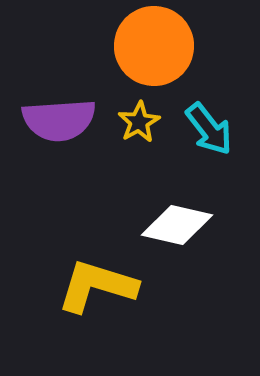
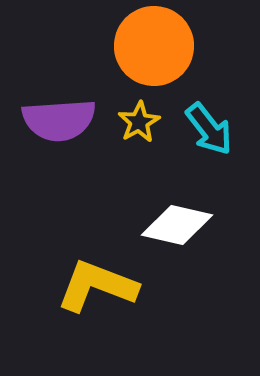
yellow L-shape: rotated 4 degrees clockwise
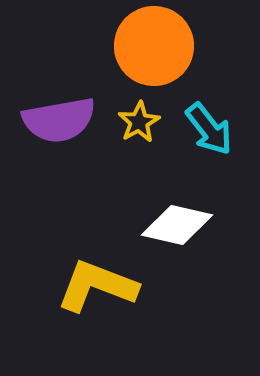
purple semicircle: rotated 6 degrees counterclockwise
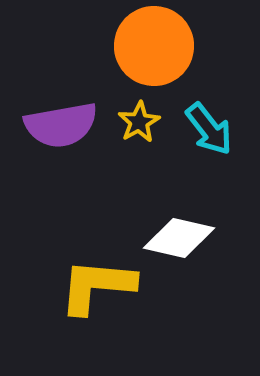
purple semicircle: moved 2 px right, 5 px down
white diamond: moved 2 px right, 13 px down
yellow L-shape: rotated 16 degrees counterclockwise
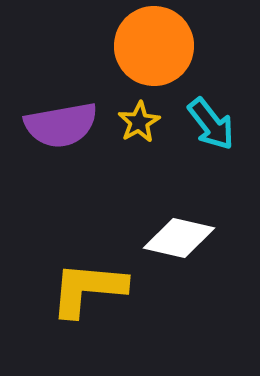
cyan arrow: moved 2 px right, 5 px up
yellow L-shape: moved 9 px left, 3 px down
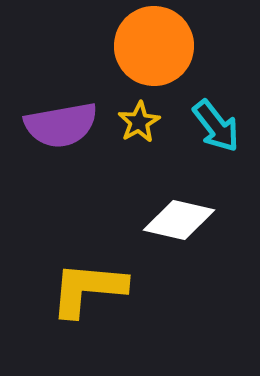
cyan arrow: moved 5 px right, 2 px down
white diamond: moved 18 px up
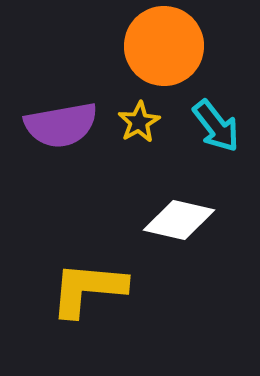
orange circle: moved 10 px right
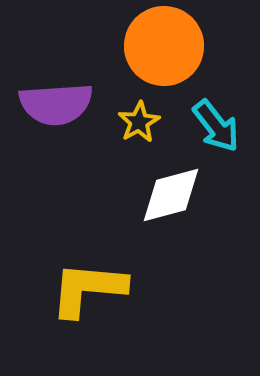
purple semicircle: moved 5 px left, 21 px up; rotated 6 degrees clockwise
white diamond: moved 8 px left, 25 px up; rotated 28 degrees counterclockwise
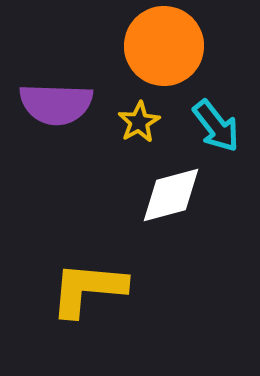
purple semicircle: rotated 6 degrees clockwise
